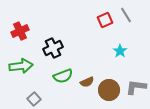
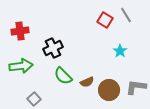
red square: rotated 35 degrees counterclockwise
red cross: rotated 18 degrees clockwise
green semicircle: rotated 66 degrees clockwise
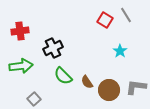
brown semicircle: rotated 80 degrees clockwise
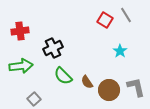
gray L-shape: rotated 70 degrees clockwise
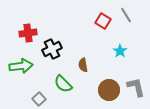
red square: moved 2 px left, 1 px down
red cross: moved 8 px right, 2 px down
black cross: moved 1 px left, 1 px down
green semicircle: moved 8 px down
brown semicircle: moved 4 px left, 17 px up; rotated 24 degrees clockwise
gray square: moved 5 px right
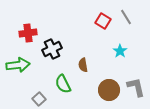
gray line: moved 2 px down
green arrow: moved 3 px left, 1 px up
green semicircle: rotated 18 degrees clockwise
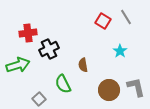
black cross: moved 3 px left
green arrow: rotated 10 degrees counterclockwise
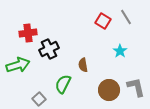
green semicircle: rotated 54 degrees clockwise
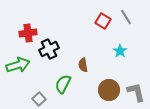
gray L-shape: moved 5 px down
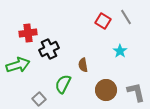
brown circle: moved 3 px left
